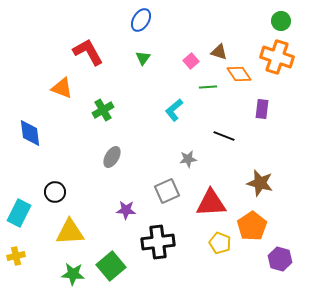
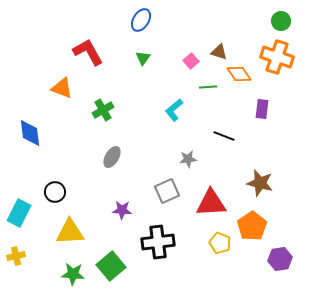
purple star: moved 4 px left
purple hexagon: rotated 25 degrees counterclockwise
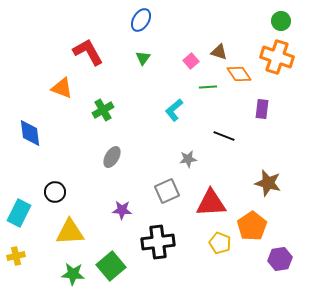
brown star: moved 8 px right
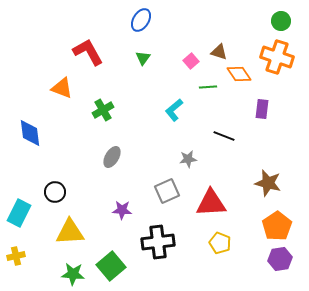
orange pentagon: moved 25 px right
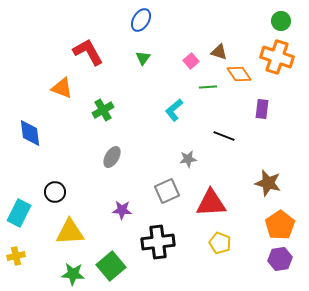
orange pentagon: moved 3 px right, 1 px up
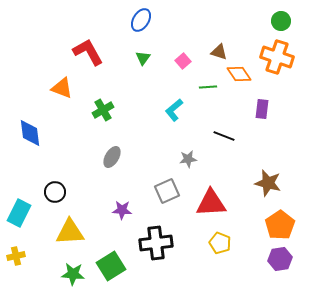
pink square: moved 8 px left
black cross: moved 2 px left, 1 px down
green square: rotated 8 degrees clockwise
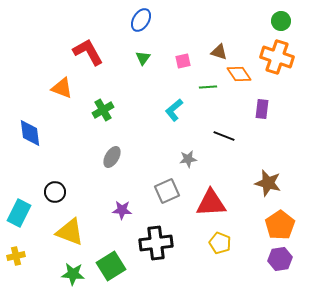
pink square: rotated 28 degrees clockwise
yellow triangle: rotated 24 degrees clockwise
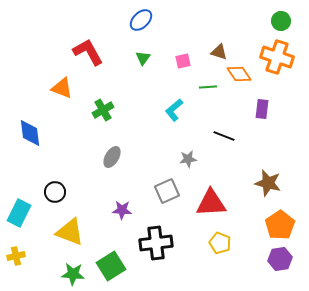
blue ellipse: rotated 15 degrees clockwise
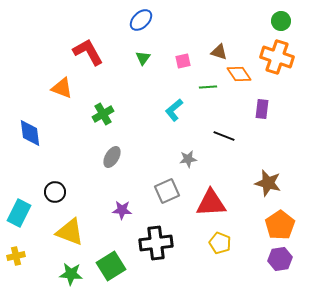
green cross: moved 4 px down
green star: moved 2 px left
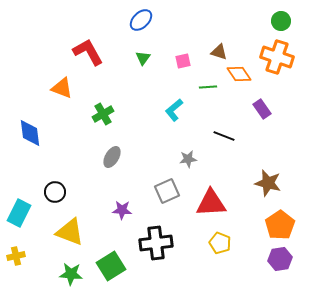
purple rectangle: rotated 42 degrees counterclockwise
